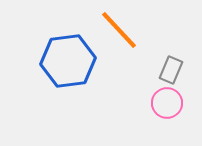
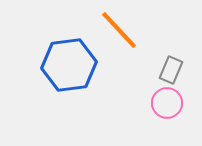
blue hexagon: moved 1 px right, 4 px down
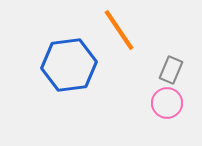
orange line: rotated 9 degrees clockwise
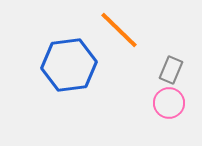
orange line: rotated 12 degrees counterclockwise
pink circle: moved 2 px right
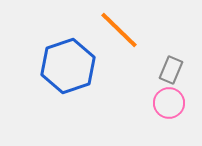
blue hexagon: moved 1 px left, 1 px down; rotated 12 degrees counterclockwise
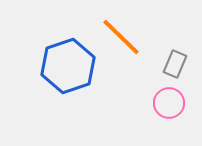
orange line: moved 2 px right, 7 px down
gray rectangle: moved 4 px right, 6 px up
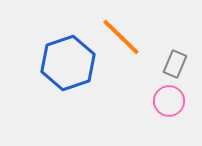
blue hexagon: moved 3 px up
pink circle: moved 2 px up
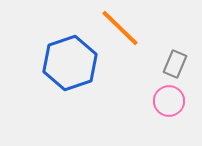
orange line: moved 1 px left, 9 px up
blue hexagon: moved 2 px right
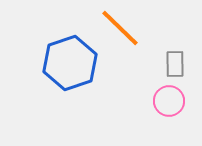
gray rectangle: rotated 24 degrees counterclockwise
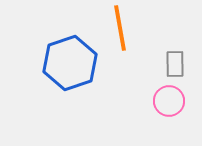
orange line: rotated 36 degrees clockwise
